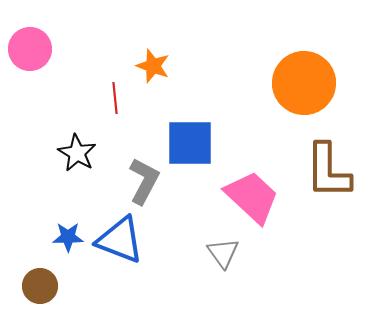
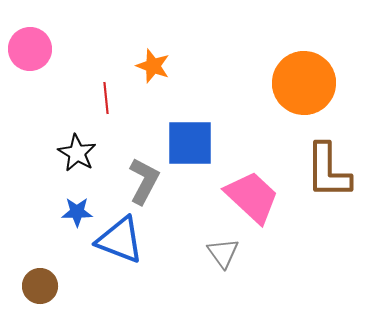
red line: moved 9 px left
blue star: moved 9 px right, 25 px up
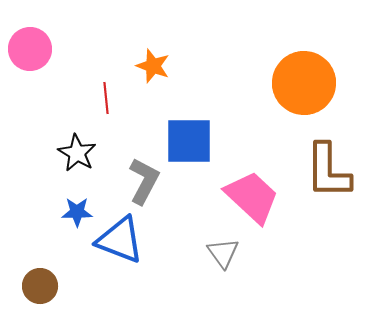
blue square: moved 1 px left, 2 px up
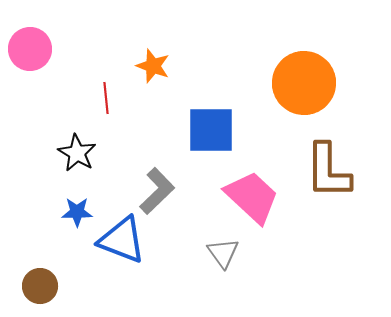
blue square: moved 22 px right, 11 px up
gray L-shape: moved 13 px right, 10 px down; rotated 18 degrees clockwise
blue triangle: moved 2 px right
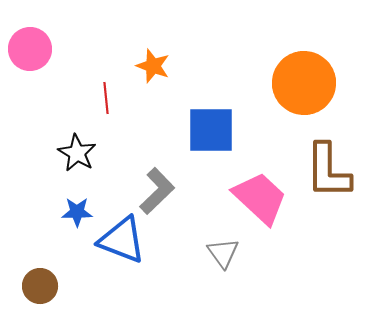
pink trapezoid: moved 8 px right, 1 px down
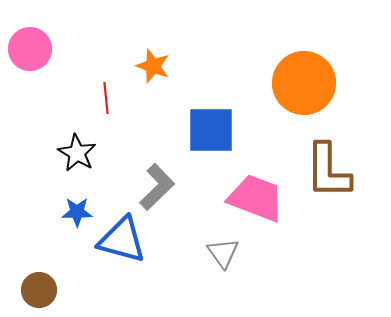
gray L-shape: moved 4 px up
pink trapezoid: moved 4 px left; rotated 22 degrees counterclockwise
blue triangle: rotated 6 degrees counterclockwise
brown circle: moved 1 px left, 4 px down
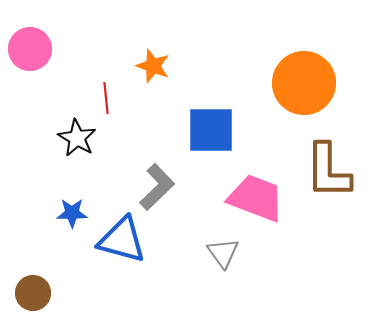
black star: moved 15 px up
blue star: moved 5 px left, 1 px down
brown circle: moved 6 px left, 3 px down
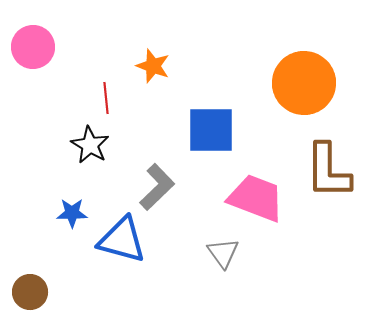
pink circle: moved 3 px right, 2 px up
black star: moved 13 px right, 7 px down
brown circle: moved 3 px left, 1 px up
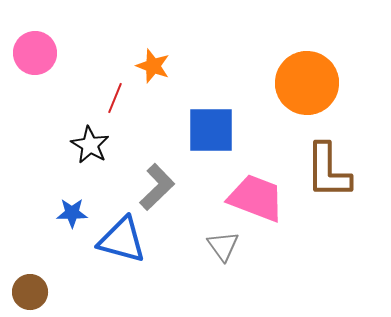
pink circle: moved 2 px right, 6 px down
orange circle: moved 3 px right
red line: moved 9 px right; rotated 28 degrees clockwise
gray triangle: moved 7 px up
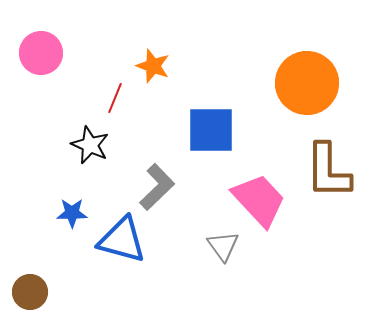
pink circle: moved 6 px right
black star: rotated 6 degrees counterclockwise
pink trapezoid: moved 3 px right, 2 px down; rotated 26 degrees clockwise
